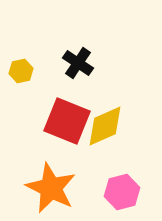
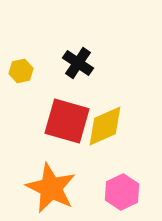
red square: rotated 6 degrees counterclockwise
pink hexagon: rotated 12 degrees counterclockwise
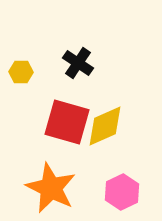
yellow hexagon: moved 1 px down; rotated 15 degrees clockwise
red square: moved 1 px down
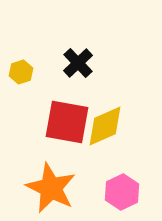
black cross: rotated 12 degrees clockwise
yellow hexagon: rotated 20 degrees counterclockwise
red square: rotated 6 degrees counterclockwise
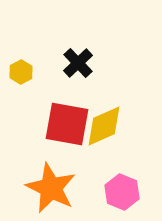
yellow hexagon: rotated 10 degrees counterclockwise
red square: moved 2 px down
yellow diamond: moved 1 px left
pink hexagon: rotated 12 degrees counterclockwise
